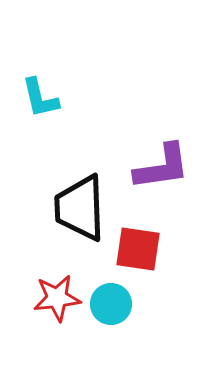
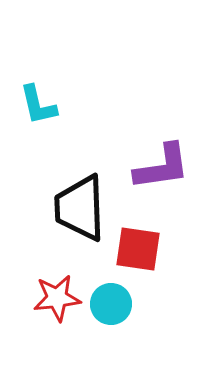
cyan L-shape: moved 2 px left, 7 px down
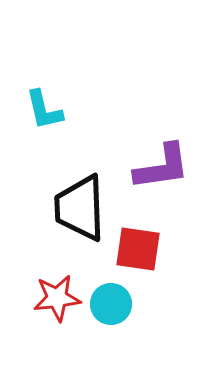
cyan L-shape: moved 6 px right, 5 px down
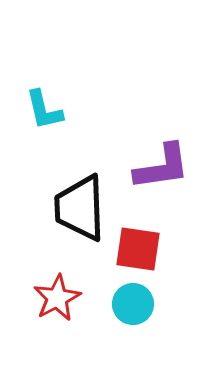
red star: rotated 21 degrees counterclockwise
cyan circle: moved 22 px right
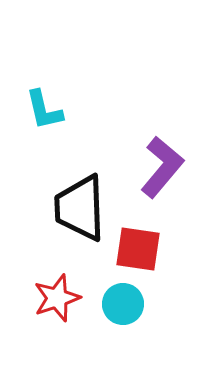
purple L-shape: rotated 42 degrees counterclockwise
red star: rotated 9 degrees clockwise
cyan circle: moved 10 px left
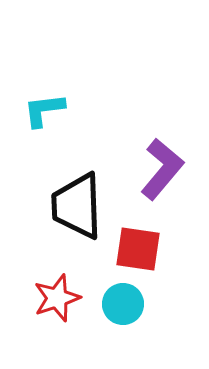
cyan L-shape: rotated 96 degrees clockwise
purple L-shape: moved 2 px down
black trapezoid: moved 3 px left, 2 px up
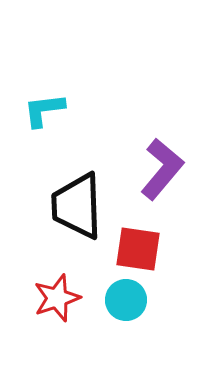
cyan circle: moved 3 px right, 4 px up
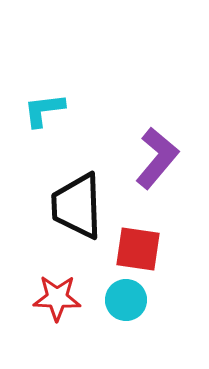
purple L-shape: moved 5 px left, 11 px up
red star: rotated 21 degrees clockwise
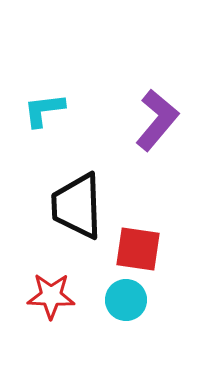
purple L-shape: moved 38 px up
red star: moved 6 px left, 2 px up
